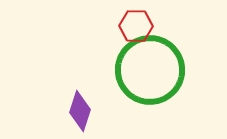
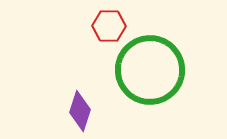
red hexagon: moved 27 px left
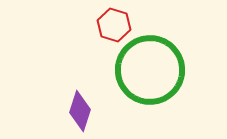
red hexagon: moved 5 px right, 1 px up; rotated 16 degrees clockwise
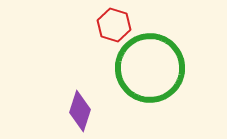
green circle: moved 2 px up
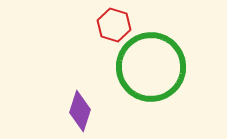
green circle: moved 1 px right, 1 px up
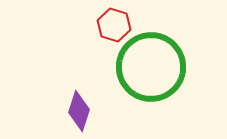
purple diamond: moved 1 px left
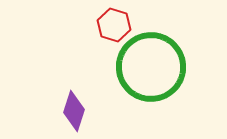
purple diamond: moved 5 px left
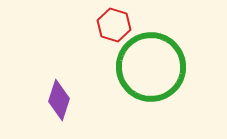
purple diamond: moved 15 px left, 11 px up
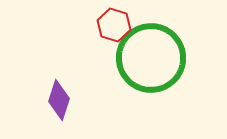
green circle: moved 9 px up
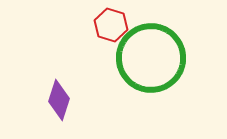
red hexagon: moved 3 px left
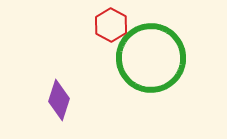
red hexagon: rotated 12 degrees clockwise
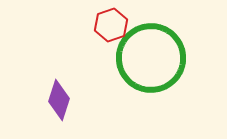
red hexagon: rotated 12 degrees clockwise
